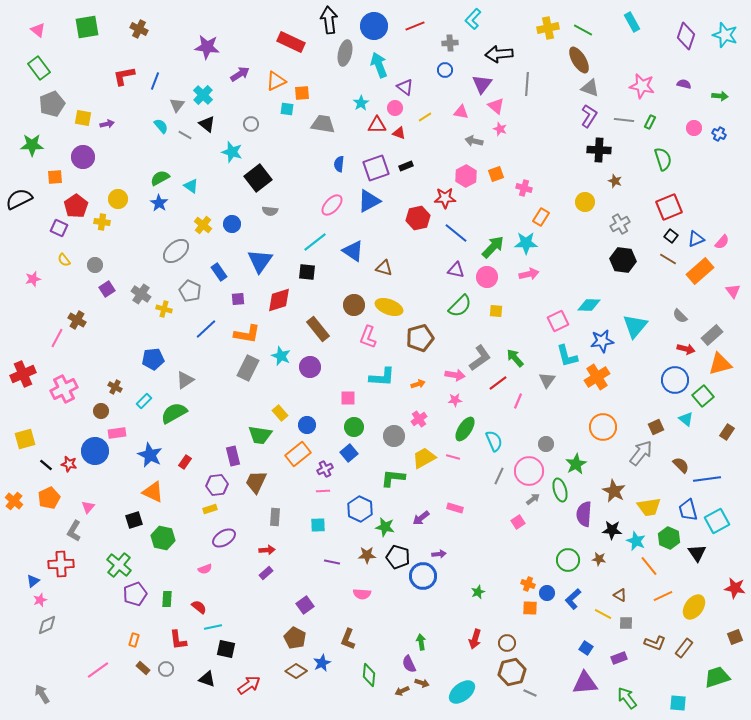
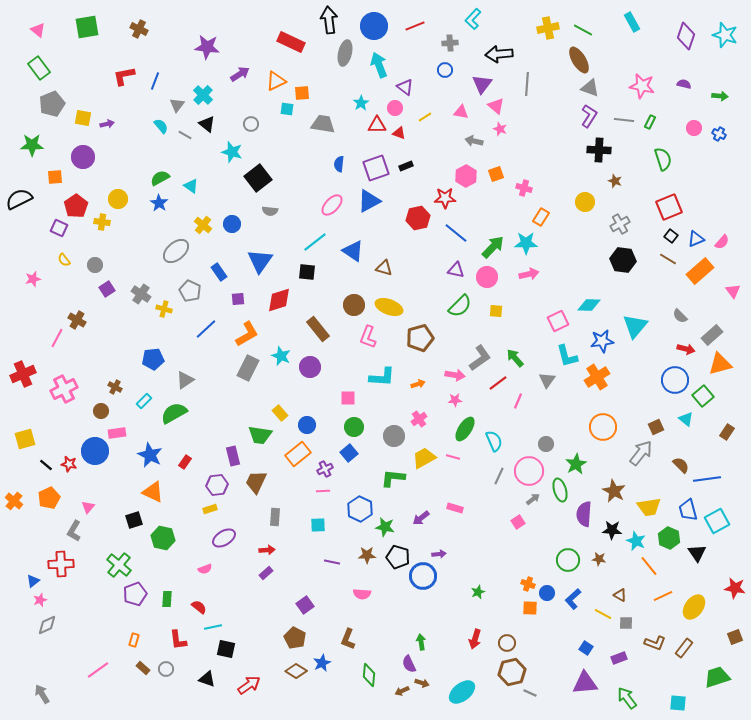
orange L-shape at (247, 334): rotated 40 degrees counterclockwise
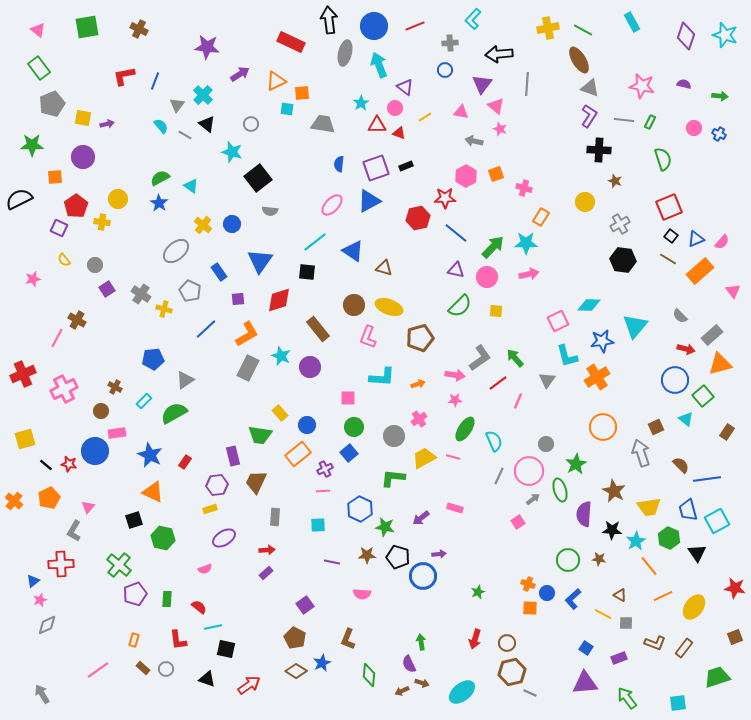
gray arrow at (641, 453): rotated 56 degrees counterclockwise
cyan star at (636, 541): rotated 18 degrees clockwise
cyan square at (678, 703): rotated 12 degrees counterclockwise
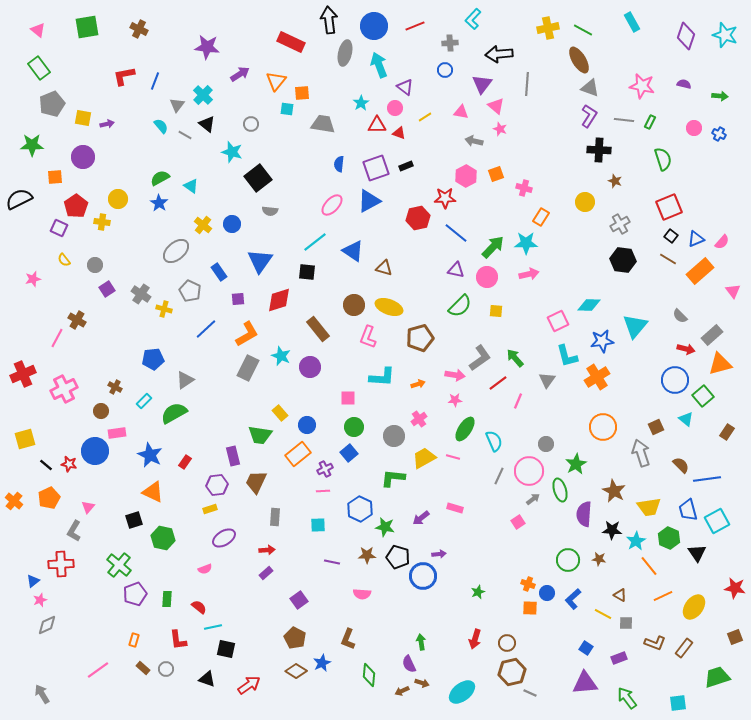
orange triangle at (276, 81): rotated 25 degrees counterclockwise
purple square at (305, 605): moved 6 px left, 5 px up
